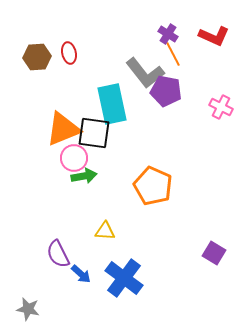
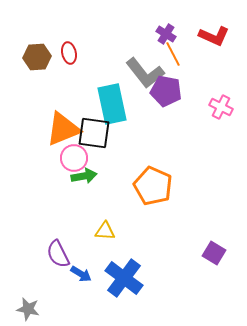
purple cross: moved 2 px left
blue arrow: rotated 10 degrees counterclockwise
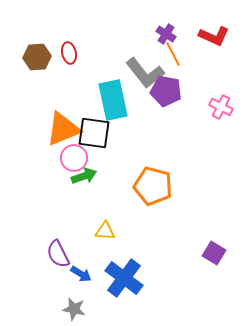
cyan rectangle: moved 1 px right, 4 px up
green arrow: rotated 10 degrees counterclockwise
orange pentagon: rotated 9 degrees counterclockwise
gray star: moved 46 px right
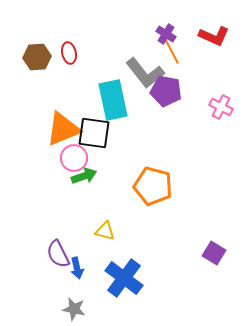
orange line: moved 1 px left, 2 px up
yellow triangle: rotated 10 degrees clockwise
blue arrow: moved 4 px left, 6 px up; rotated 45 degrees clockwise
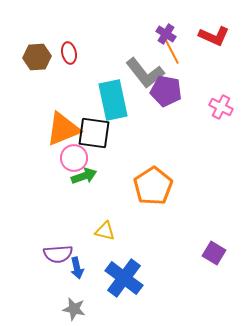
orange pentagon: rotated 24 degrees clockwise
purple semicircle: rotated 68 degrees counterclockwise
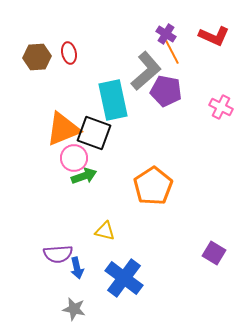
gray L-shape: moved 1 px right, 2 px up; rotated 93 degrees counterclockwise
black square: rotated 12 degrees clockwise
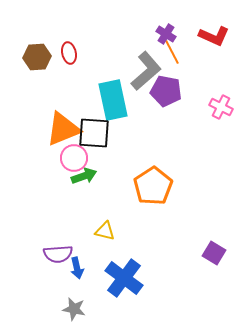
black square: rotated 16 degrees counterclockwise
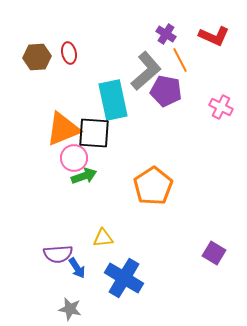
orange line: moved 8 px right, 8 px down
yellow triangle: moved 2 px left, 7 px down; rotated 20 degrees counterclockwise
blue arrow: rotated 20 degrees counterclockwise
blue cross: rotated 6 degrees counterclockwise
gray star: moved 4 px left
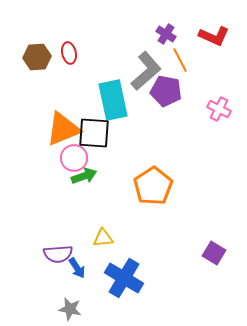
pink cross: moved 2 px left, 2 px down
